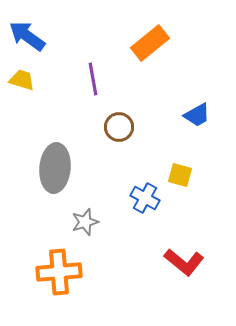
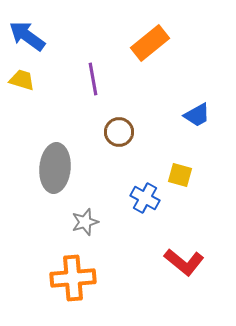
brown circle: moved 5 px down
orange cross: moved 14 px right, 6 px down
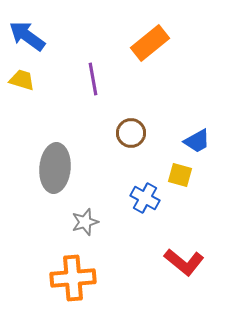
blue trapezoid: moved 26 px down
brown circle: moved 12 px right, 1 px down
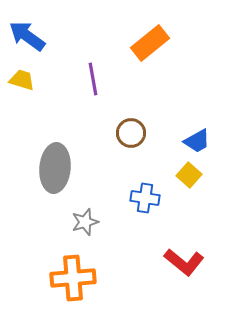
yellow square: moved 9 px right; rotated 25 degrees clockwise
blue cross: rotated 20 degrees counterclockwise
